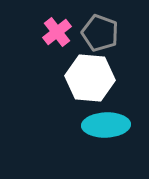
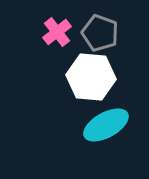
white hexagon: moved 1 px right, 1 px up
cyan ellipse: rotated 27 degrees counterclockwise
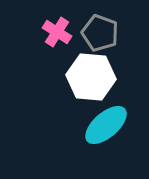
pink cross: rotated 20 degrees counterclockwise
cyan ellipse: rotated 12 degrees counterclockwise
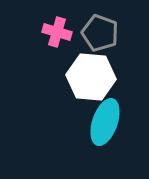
pink cross: rotated 16 degrees counterclockwise
cyan ellipse: moved 1 px left, 3 px up; rotated 30 degrees counterclockwise
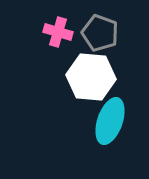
pink cross: moved 1 px right
cyan ellipse: moved 5 px right, 1 px up
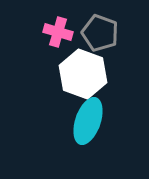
white hexagon: moved 8 px left, 3 px up; rotated 15 degrees clockwise
cyan ellipse: moved 22 px left
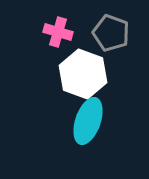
gray pentagon: moved 11 px right
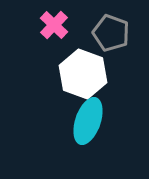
pink cross: moved 4 px left, 7 px up; rotated 28 degrees clockwise
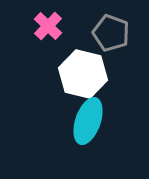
pink cross: moved 6 px left, 1 px down
white hexagon: rotated 6 degrees counterclockwise
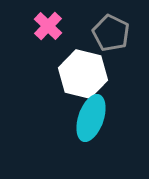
gray pentagon: rotated 6 degrees clockwise
cyan ellipse: moved 3 px right, 3 px up
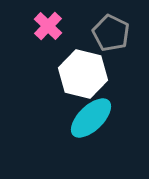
cyan ellipse: rotated 27 degrees clockwise
